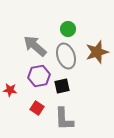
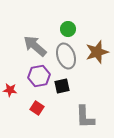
gray L-shape: moved 21 px right, 2 px up
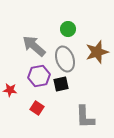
gray arrow: moved 1 px left
gray ellipse: moved 1 px left, 3 px down
black square: moved 1 px left, 2 px up
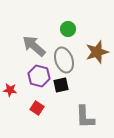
gray ellipse: moved 1 px left, 1 px down
purple hexagon: rotated 25 degrees clockwise
black square: moved 1 px down
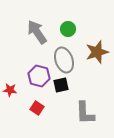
gray arrow: moved 3 px right, 14 px up; rotated 15 degrees clockwise
gray L-shape: moved 4 px up
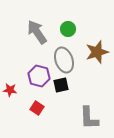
gray L-shape: moved 4 px right, 5 px down
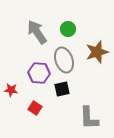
purple hexagon: moved 3 px up; rotated 10 degrees counterclockwise
black square: moved 1 px right, 4 px down
red star: moved 1 px right
red square: moved 2 px left
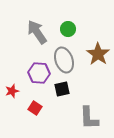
brown star: moved 1 px right, 2 px down; rotated 20 degrees counterclockwise
red star: moved 1 px right, 1 px down; rotated 24 degrees counterclockwise
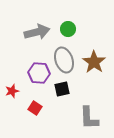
gray arrow: rotated 110 degrees clockwise
brown star: moved 4 px left, 8 px down
